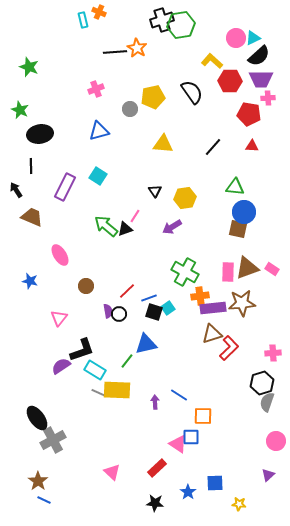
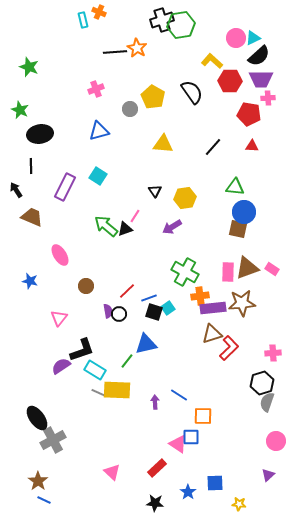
yellow pentagon at (153, 97): rotated 30 degrees counterclockwise
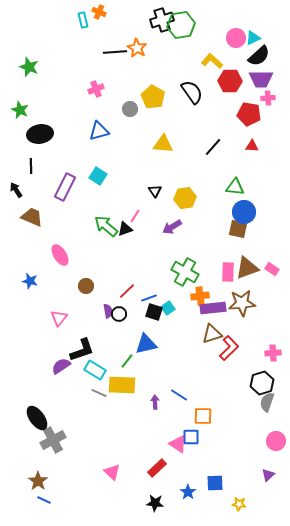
yellow rectangle at (117, 390): moved 5 px right, 5 px up
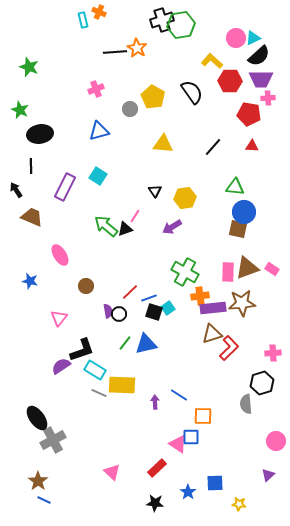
red line at (127, 291): moved 3 px right, 1 px down
green line at (127, 361): moved 2 px left, 18 px up
gray semicircle at (267, 402): moved 21 px left, 2 px down; rotated 24 degrees counterclockwise
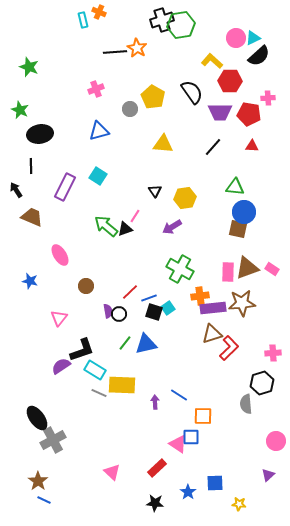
purple trapezoid at (261, 79): moved 41 px left, 33 px down
green cross at (185, 272): moved 5 px left, 3 px up
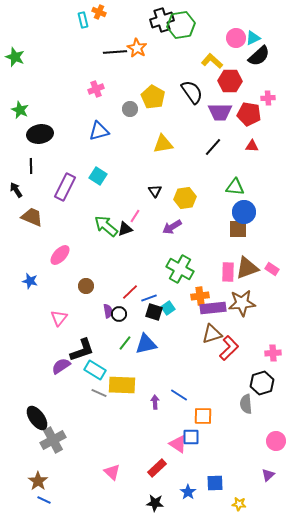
green star at (29, 67): moved 14 px left, 10 px up
yellow triangle at (163, 144): rotated 15 degrees counterclockwise
brown square at (238, 229): rotated 12 degrees counterclockwise
pink ellipse at (60, 255): rotated 75 degrees clockwise
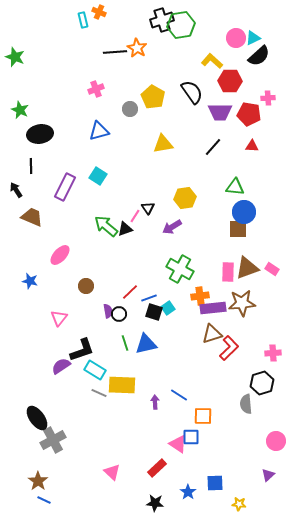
black triangle at (155, 191): moved 7 px left, 17 px down
green line at (125, 343): rotated 56 degrees counterclockwise
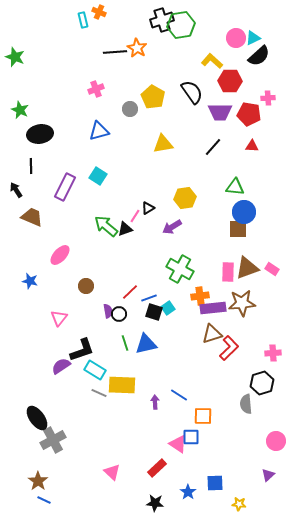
black triangle at (148, 208): rotated 32 degrees clockwise
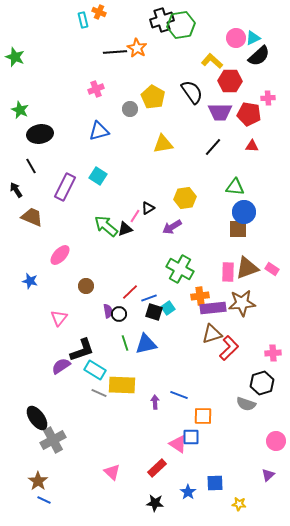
black line at (31, 166): rotated 28 degrees counterclockwise
blue line at (179, 395): rotated 12 degrees counterclockwise
gray semicircle at (246, 404): rotated 66 degrees counterclockwise
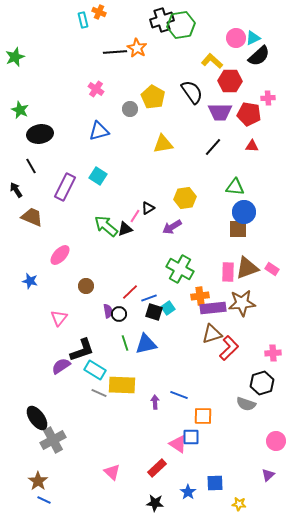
green star at (15, 57): rotated 30 degrees clockwise
pink cross at (96, 89): rotated 35 degrees counterclockwise
